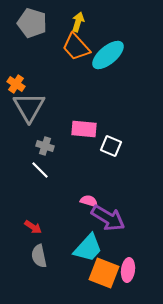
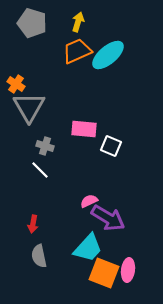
orange trapezoid: moved 1 px right, 4 px down; rotated 108 degrees clockwise
pink semicircle: rotated 42 degrees counterclockwise
red arrow: moved 3 px up; rotated 66 degrees clockwise
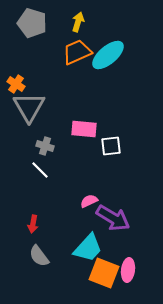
orange trapezoid: moved 1 px down
white square: rotated 30 degrees counterclockwise
purple arrow: moved 5 px right
gray semicircle: rotated 25 degrees counterclockwise
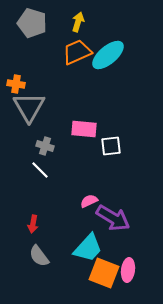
orange cross: rotated 24 degrees counterclockwise
